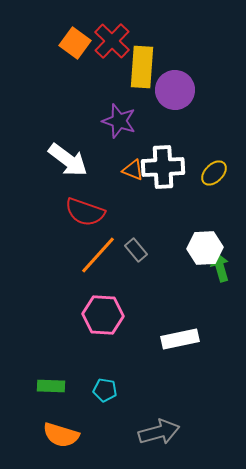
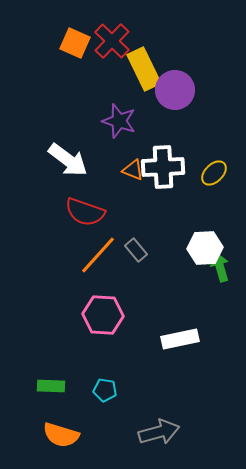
orange square: rotated 12 degrees counterclockwise
yellow rectangle: moved 2 px right, 2 px down; rotated 30 degrees counterclockwise
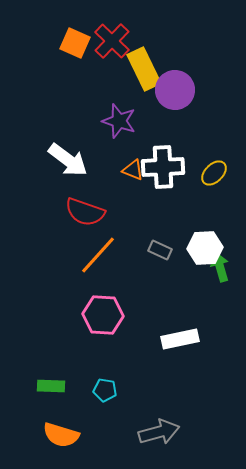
gray rectangle: moved 24 px right; rotated 25 degrees counterclockwise
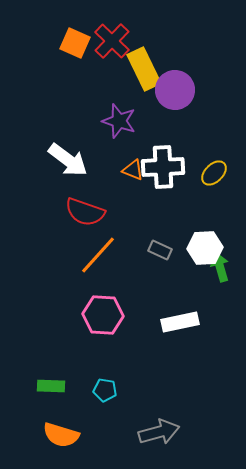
white rectangle: moved 17 px up
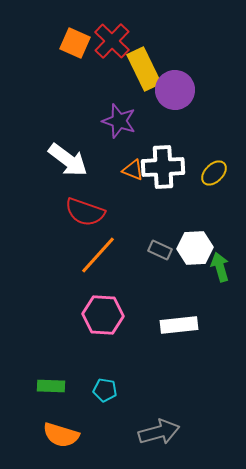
white hexagon: moved 10 px left
white rectangle: moved 1 px left, 3 px down; rotated 6 degrees clockwise
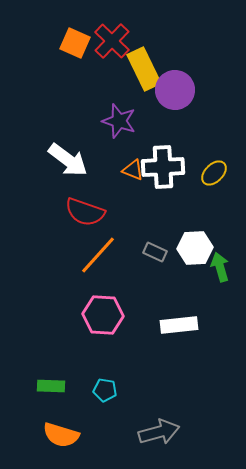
gray rectangle: moved 5 px left, 2 px down
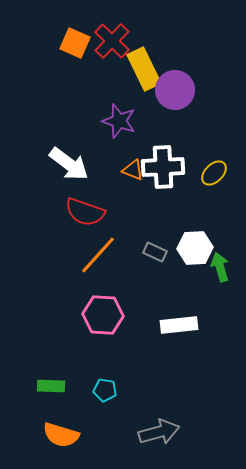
white arrow: moved 1 px right, 4 px down
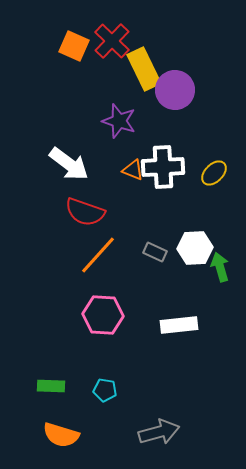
orange square: moved 1 px left, 3 px down
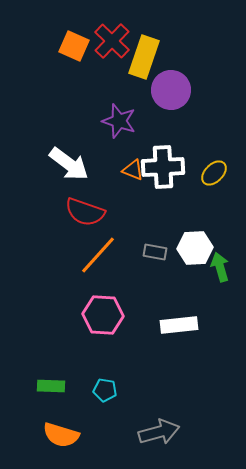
yellow rectangle: moved 12 px up; rotated 45 degrees clockwise
purple circle: moved 4 px left
gray rectangle: rotated 15 degrees counterclockwise
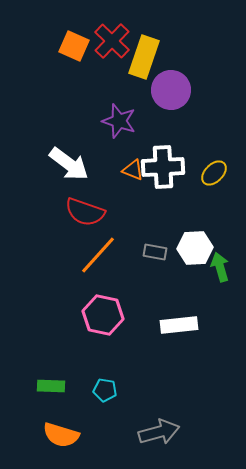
pink hexagon: rotated 9 degrees clockwise
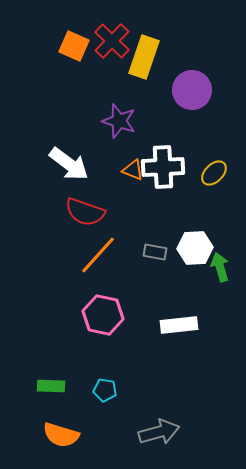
purple circle: moved 21 px right
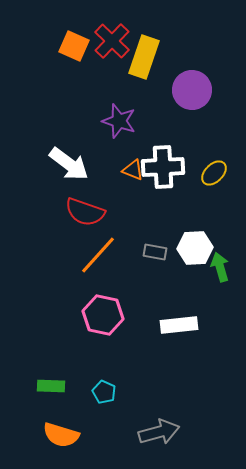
cyan pentagon: moved 1 px left, 2 px down; rotated 15 degrees clockwise
